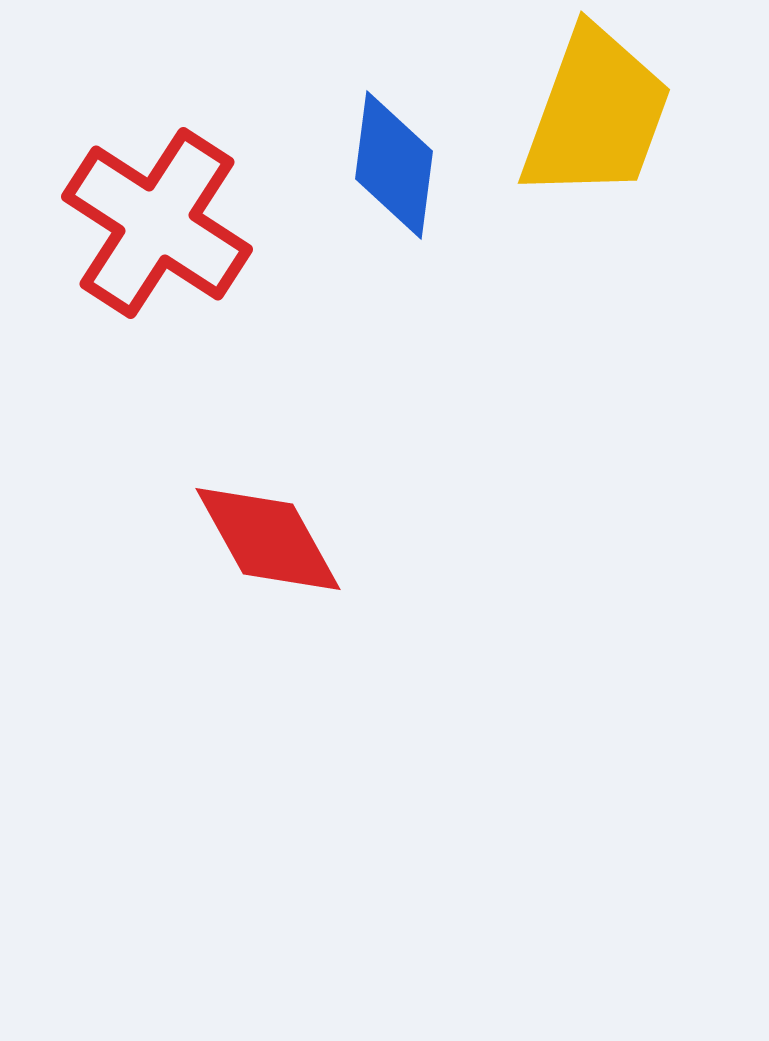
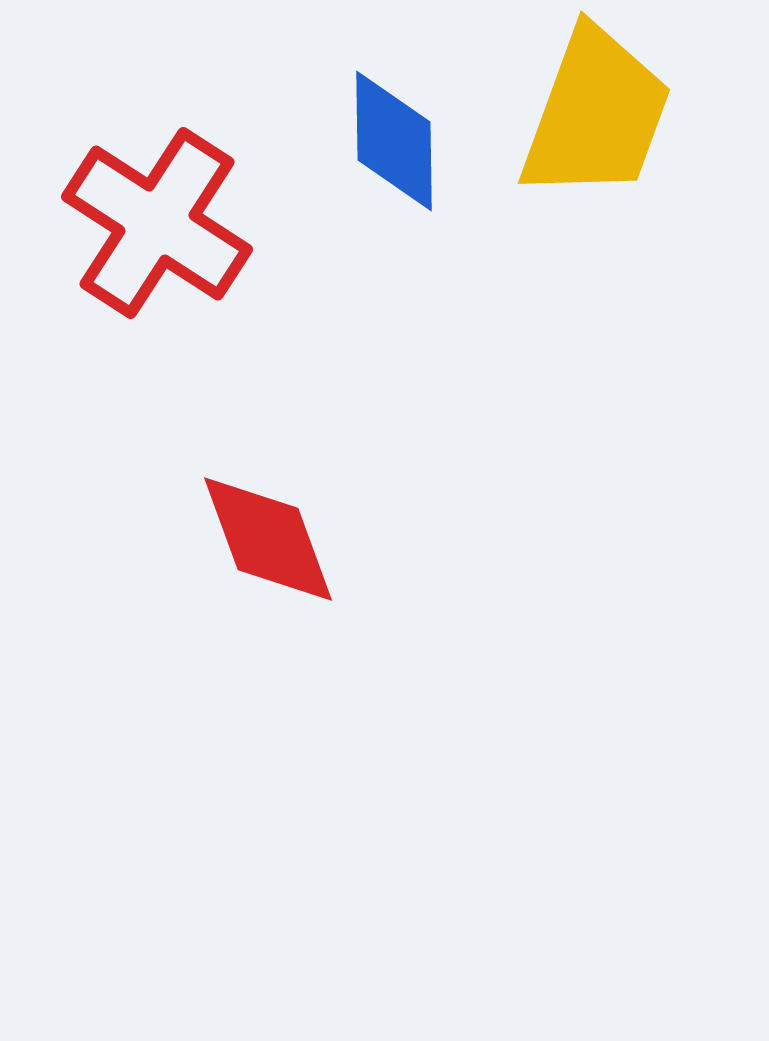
blue diamond: moved 24 px up; rotated 8 degrees counterclockwise
red diamond: rotated 9 degrees clockwise
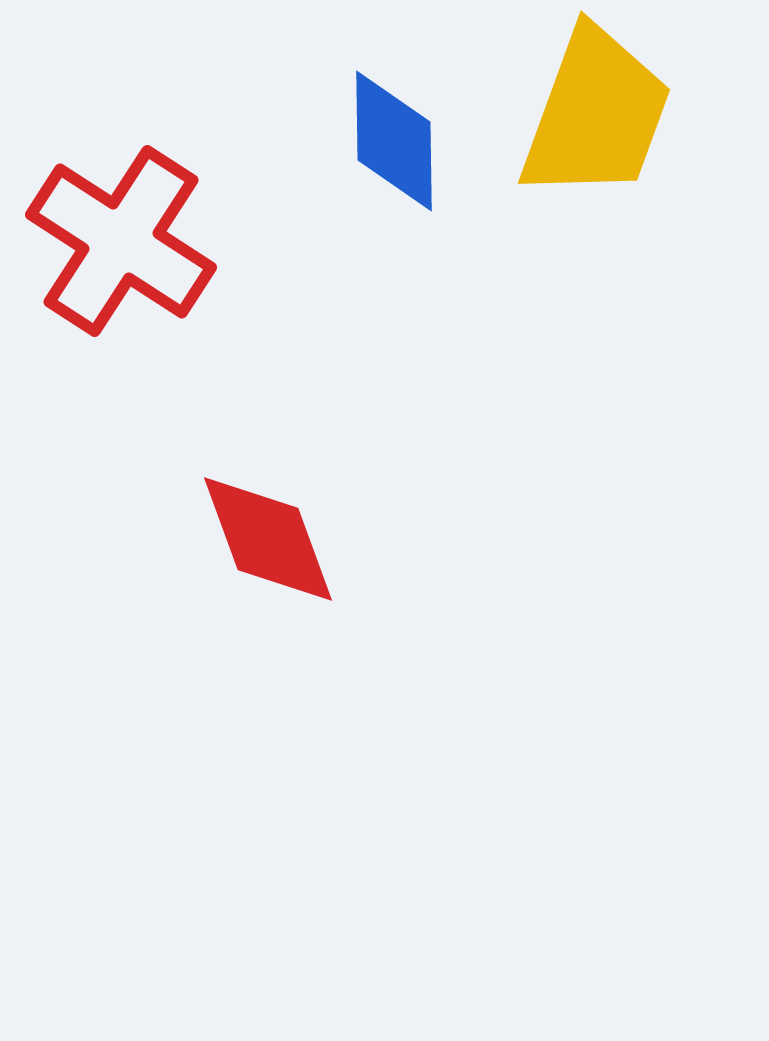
red cross: moved 36 px left, 18 px down
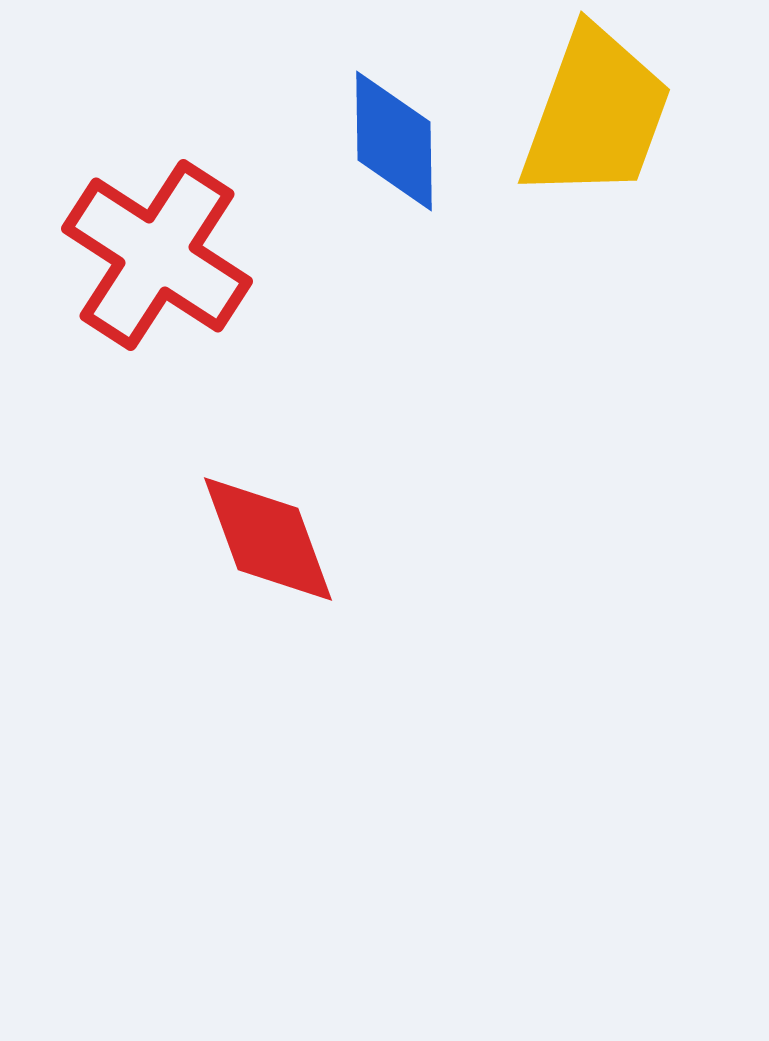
red cross: moved 36 px right, 14 px down
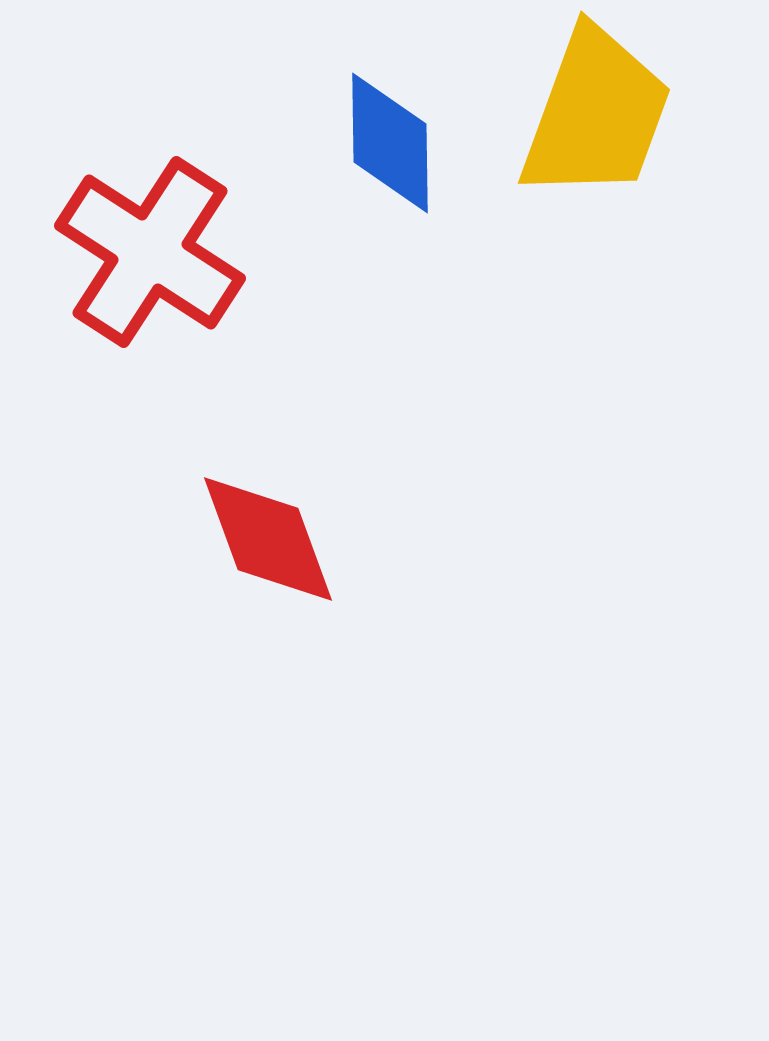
blue diamond: moved 4 px left, 2 px down
red cross: moved 7 px left, 3 px up
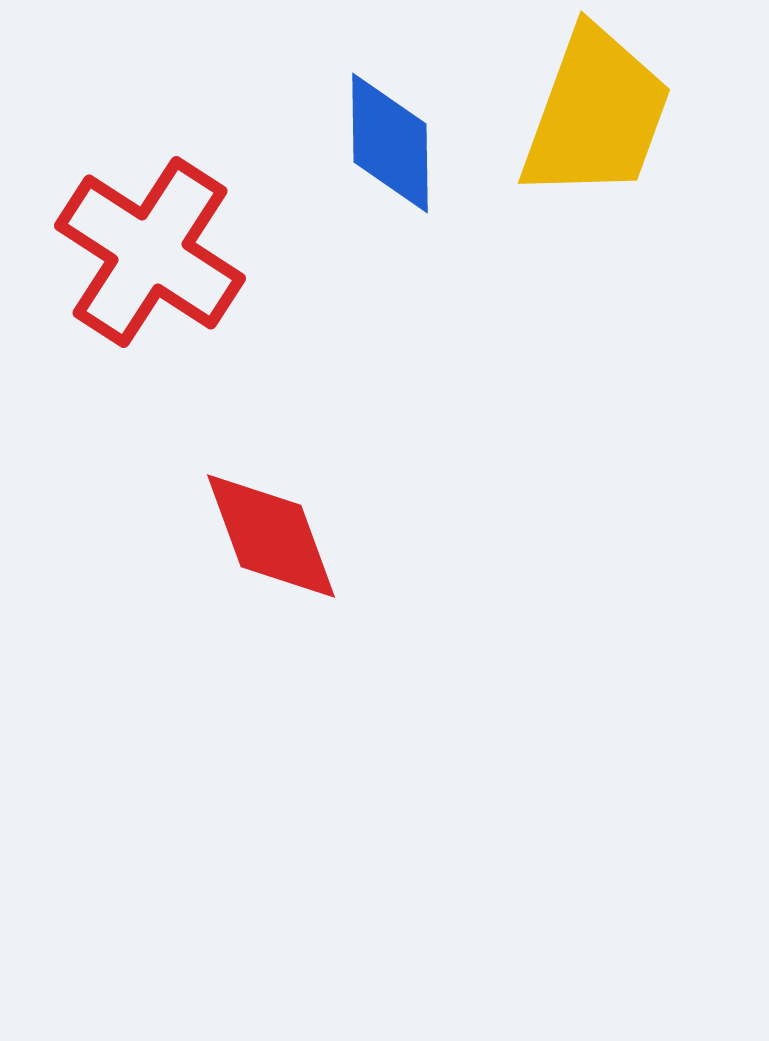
red diamond: moved 3 px right, 3 px up
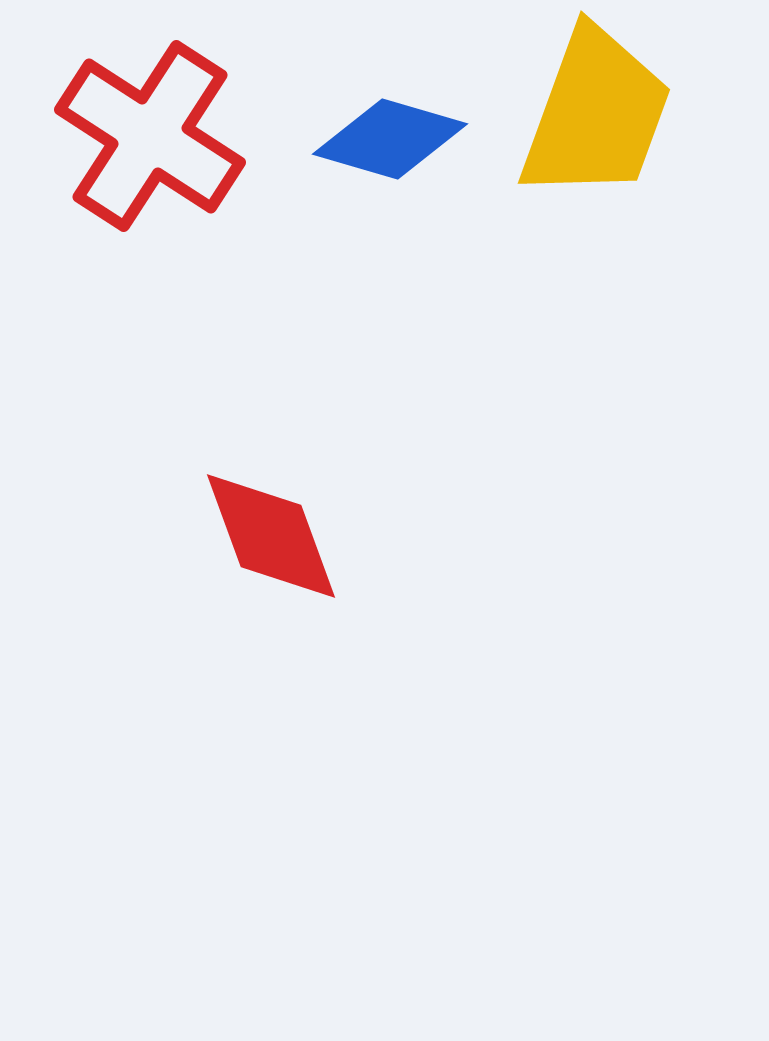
blue diamond: moved 4 px up; rotated 73 degrees counterclockwise
red cross: moved 116 px up
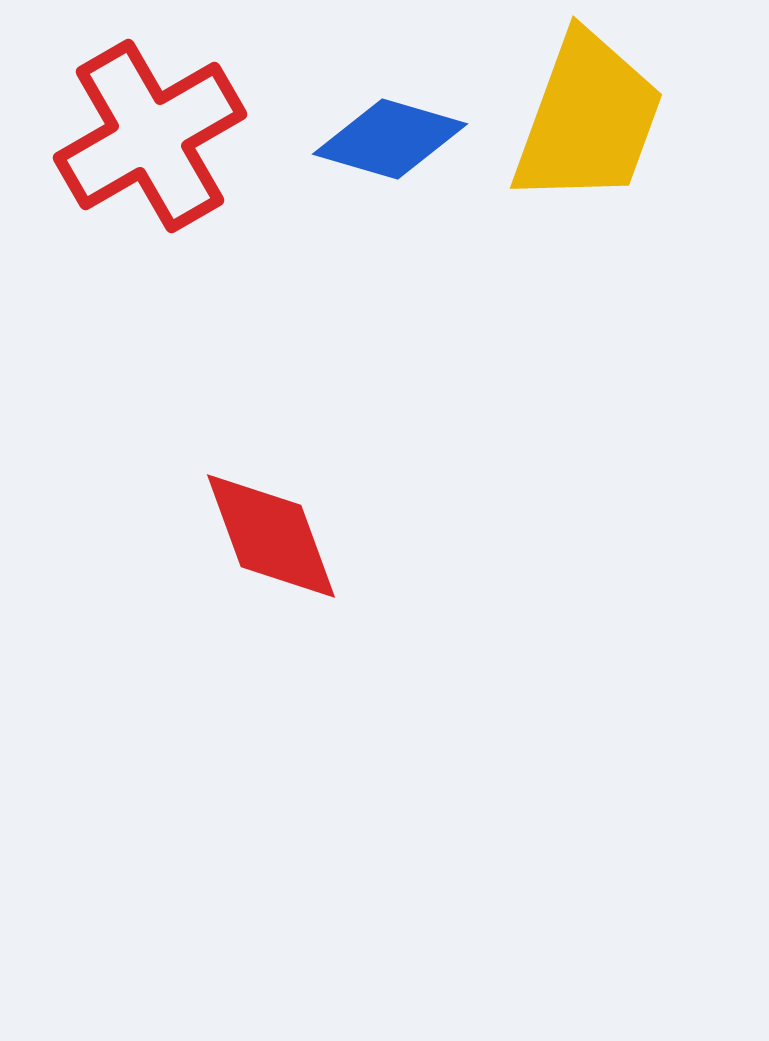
yellow trapezoid: moved 8 px left, 5 px down
red cross: rotated 27 degrees clockwise
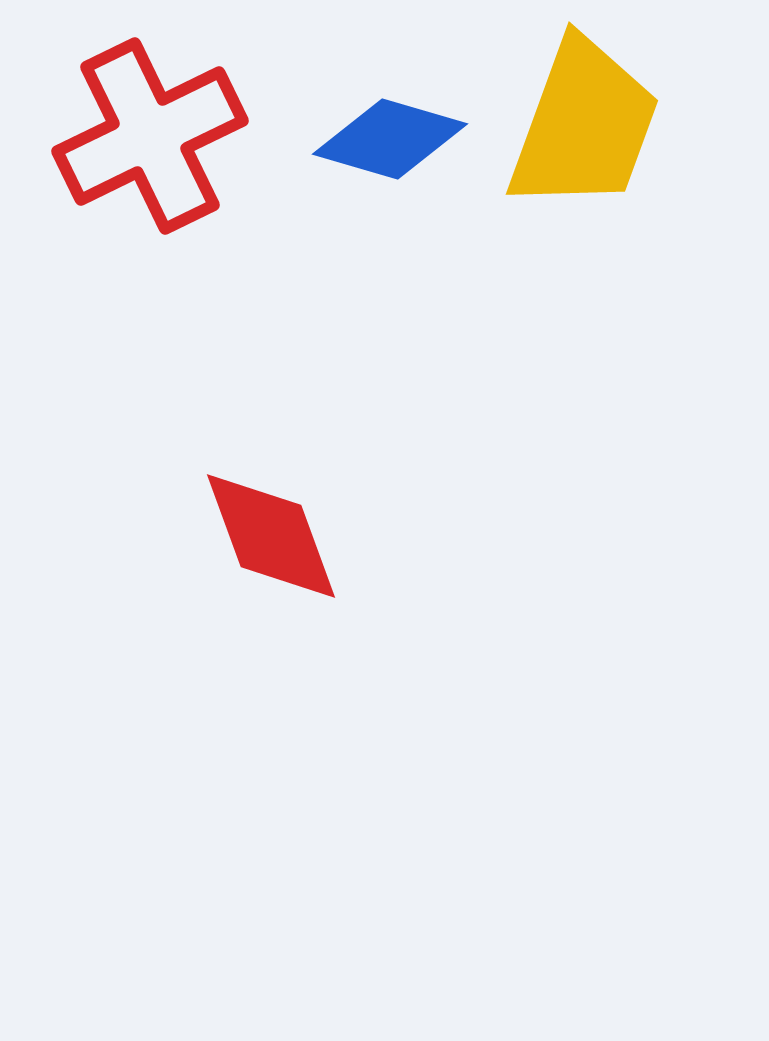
yellow trapezoid: moved 4 px left, 6 px down
red cross: rotated 4 degrees clockwise
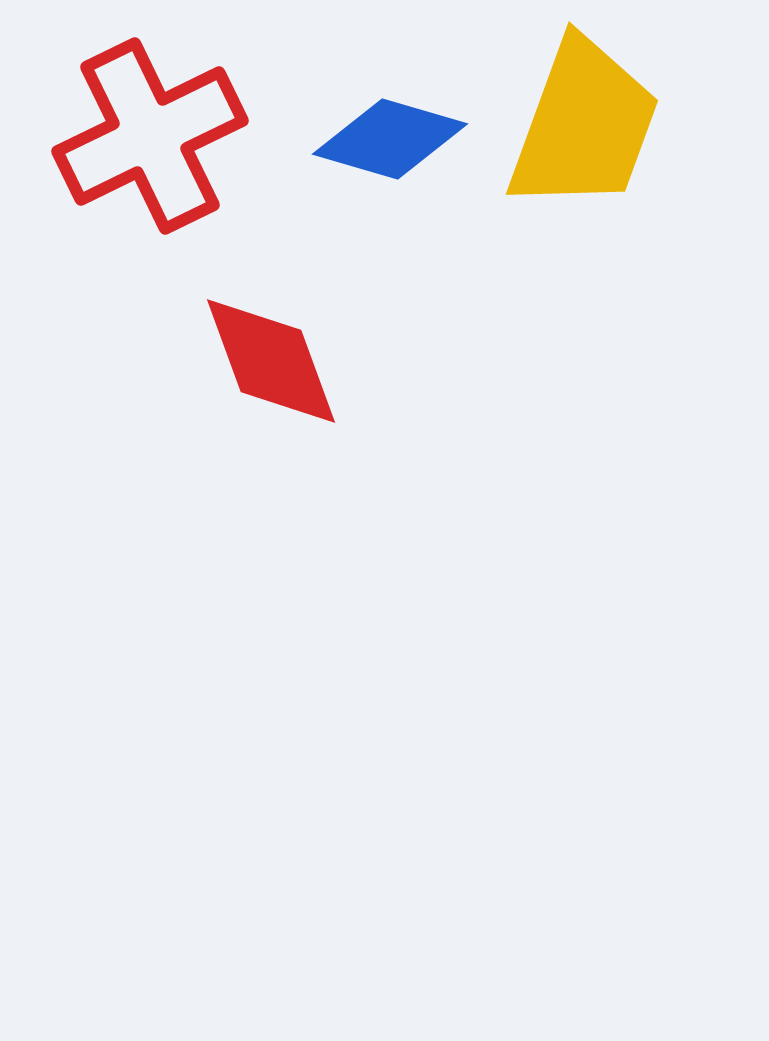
red diamond: moved 175 px up
